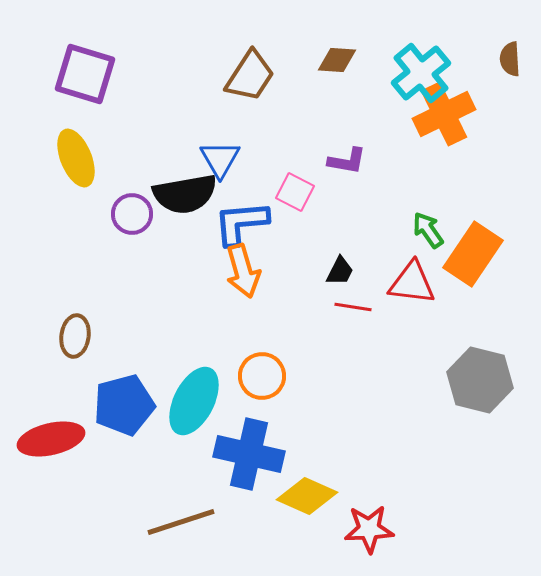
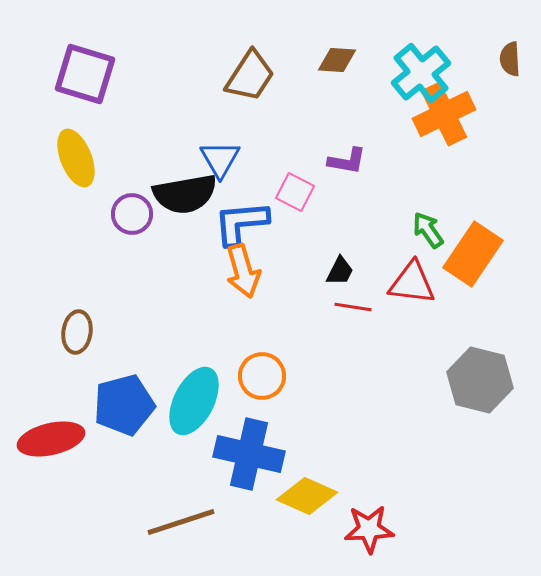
brown ellipse: moved 2 px right, 4 px up
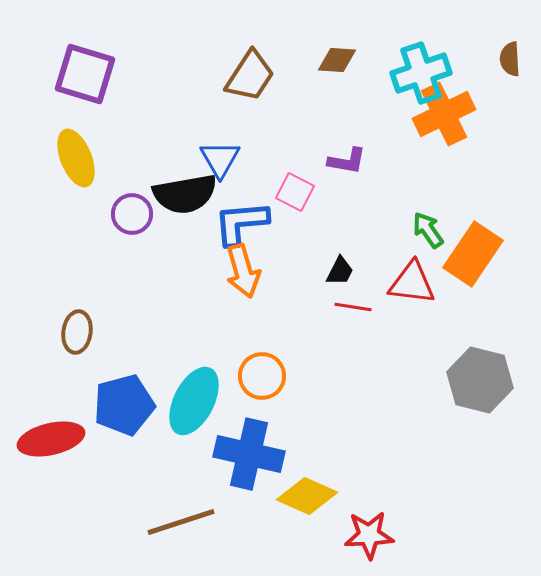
cyan cross: rotated 20 degrees clockwise
red star: moved 6 px down
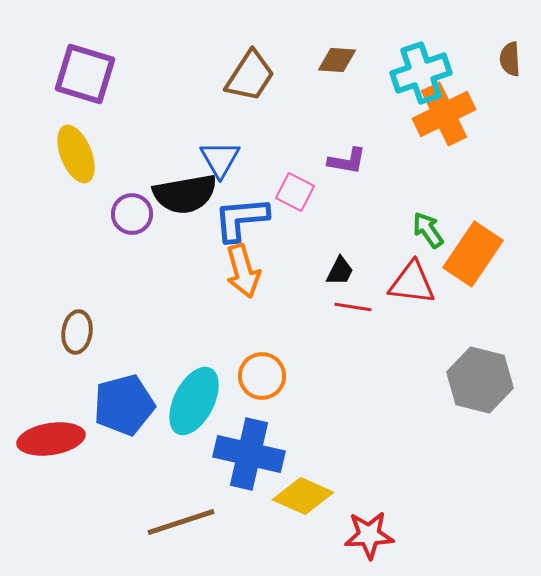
yellow ellipse: moved 4 px up
blue L-shape: moved 4 px up
red ellipse: rotated 4 degrees clockwise
yellow diamond: moved 4 px left
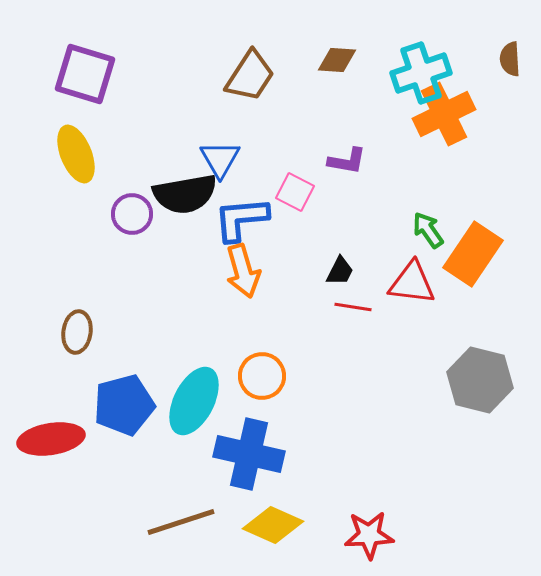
yellow diamond: moved 30 px left, 29 px down
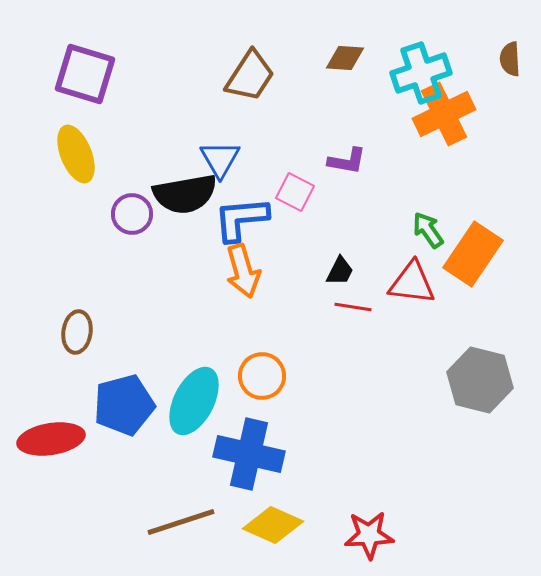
brown diamond: moved 8 px right, 2 px up
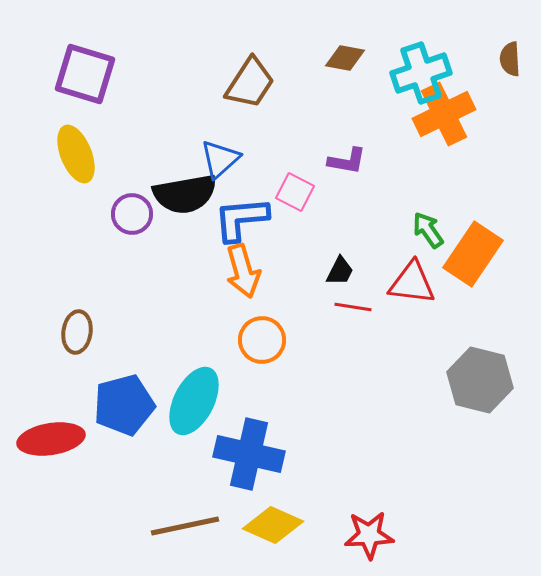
brown diamond: rotated 6 degrees clockwise
brown trapezoid: moved 7 px down
blue triangle: rotated 18 degrees clockwise
orange circle: moved 36 px up
brown line: moved 4 px right, 4 px down; rotated 6 degrees clockwise
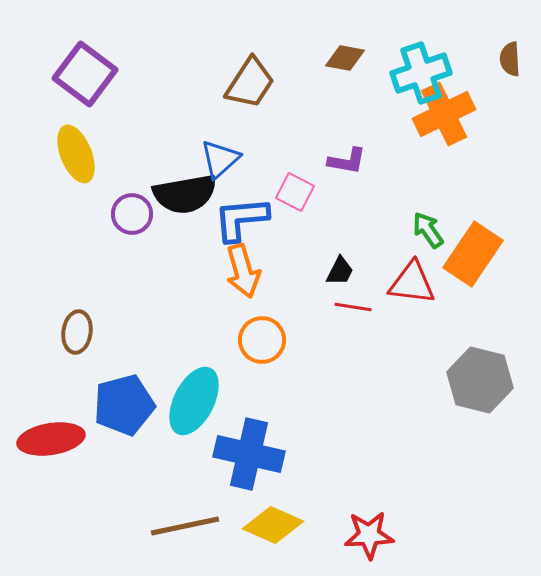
purple square: rotated 20 degrees clockwise
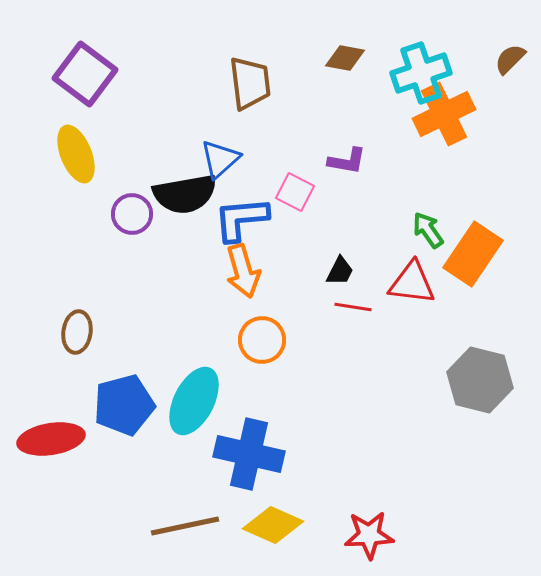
brown semicircle: rotated 48 degrees clockwise
brown trapezoid: rotated 40 degrees counterclockwise
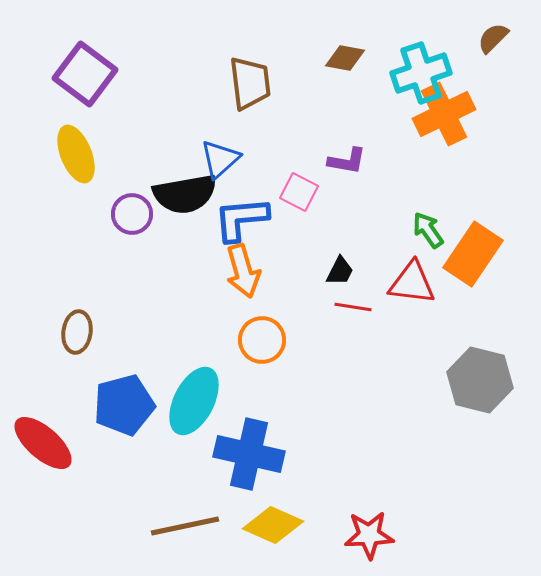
brown semicircle: moved 17 px left, 21 px up
pink square: moved 4 px right
red ellipse: moved 8 px left, 4 px down; rotated 50 degrees clockwise
